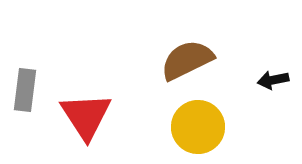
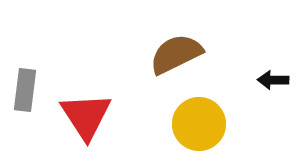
brown semicircle: moved 11 px left, 6 px up
black arrow: rotated 12 degrees clockwise
yellow circle: moved 1 px right, 3 px up
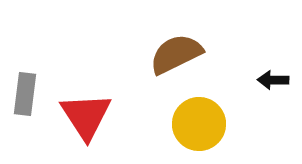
gray rectangle: moved 4 px down
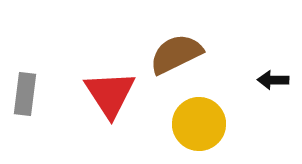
red triangle: moved 24 px right, 22 px up
